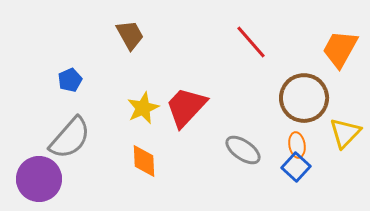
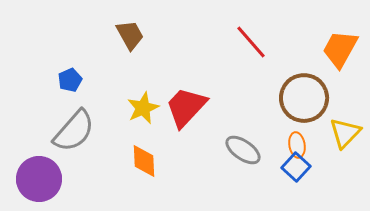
gray semicircle: moved 4 px right, 7 px up
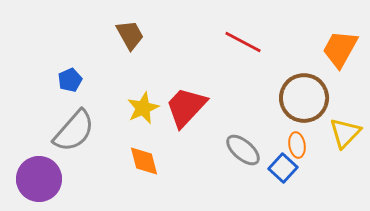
red line: moved 8 px left; rotated 21 degrees counterclockwise
gray ellipse: rotated 6 degrees clockwise
orange diamond: rotated 12 degrees counterclockwise
blue square: moved 13 px left, 1 px down
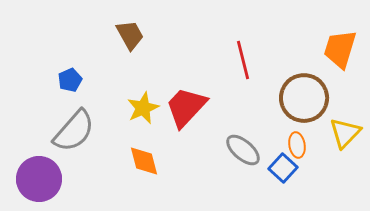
red line: moved 18 px down; rotated 48 degrees clockwise
orange trapezoid: rotated 12 degrees counterclockwise
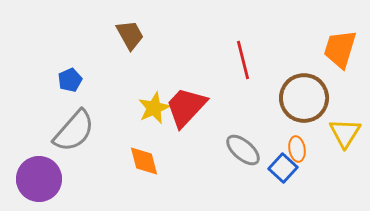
yellow star: moved 11 px right
yellow triangle: rotated 12 degrees counterclockwise
orange ellipse: moved 4 px down
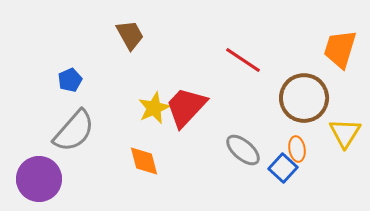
red line: rotated 42 degrees counterclockwise
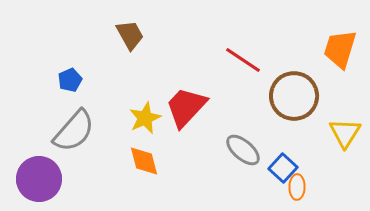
brown circle: moved 10 px left, 2 px up
yellow star: moved 9 px left, 10 px down
orange ellipse: moved 38 px down; rotated 10 degrees clockwise
